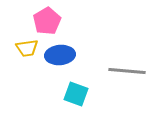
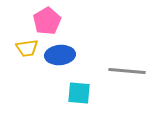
cyan square: moved 3 px right, 1 px up; rotated 15 degrees counterclockwise
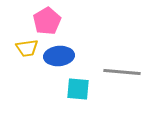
blue ellipse: moved 1 px left, 1 px down
gray line: moved 5 px left, 1 px down
cyan square: moved 1 px left, 4 px up
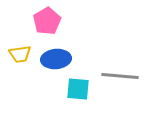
yellow trapezoid: moved 7 px left, 6 px down
blue ellipse: moved 3 px left, 3 px down
gray line: moved 2 px left, 4 px down
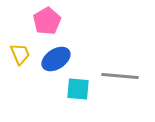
yellow trapezoid: rotated 105 degrees counterclockwise
blue ellipse: rotated 28 degrees counterclockwise
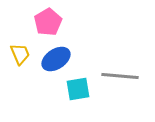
pink pentagon: moved 1 px right, 1 px down
cyan square: rotated 15 degrees counterclockwise
